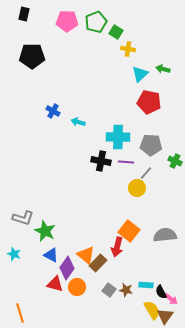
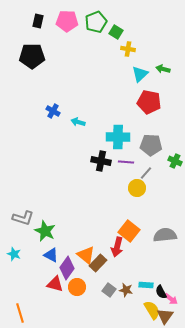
black rectangle: moved 14 px right, 7 px down
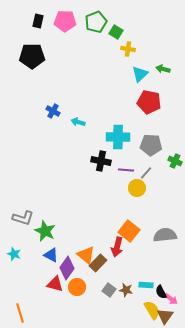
pink pentagon: moved 2 px left
purple line: moved 8 px down
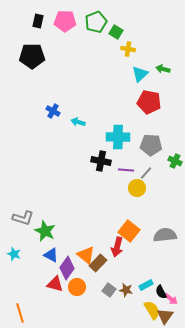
cyan rectangle: rotated 32 degrees counterclockwise
